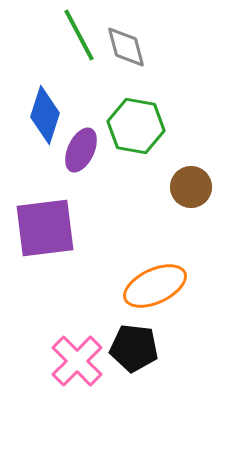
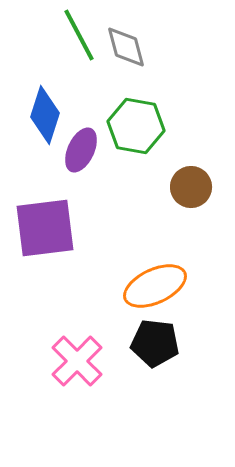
black pentagon: moved 21 px right, 5 px up
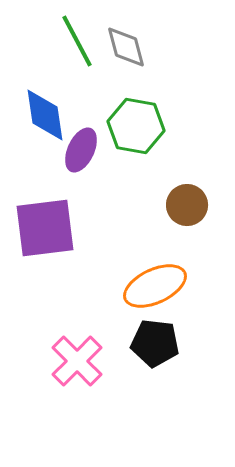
green line: moved 2 px left, 6 px down
blue diamond: rotated 26 degrees counterclockwise
brown circle: moved 4 px left, 18 px down
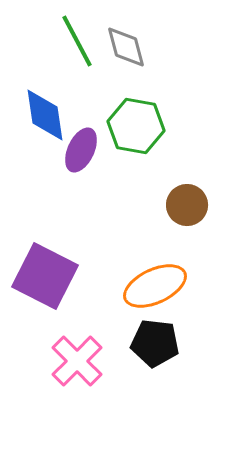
purple square: moved 48 px down; rotated 34 degrees clockwise
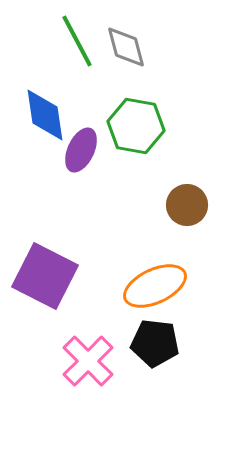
pink cross: moved 11 px right
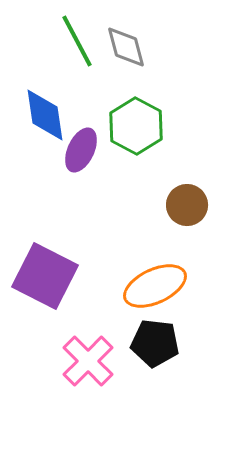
green hexagon: rotated 18 degrees clockwise
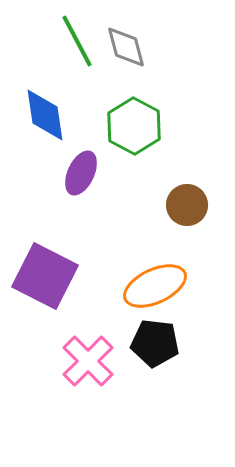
green hexagon: moved 2 px left
purple ellipse: moved 23 px down
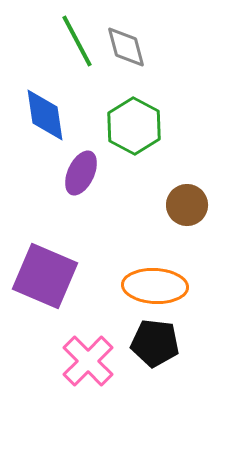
purple square: rotated 4 degrees counterclockwise
orange ellipse: rotated 28 degrees clockwise
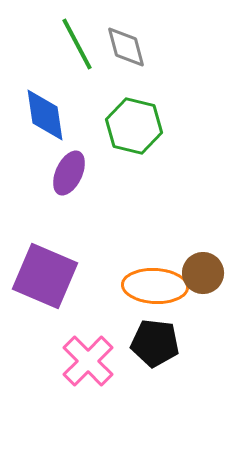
green line: moved 3 px down
green hexagon: rotated 14 degrees counterclockwise
purple ellipse: moved 12 px left
brown circle: moved 16 px right, 68 px down
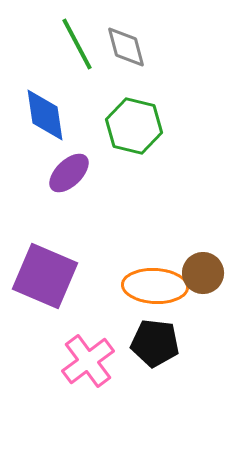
purple ellipse: rotated 21 degrees clockwise
pink cross: rotated 8 degrees clockwise
